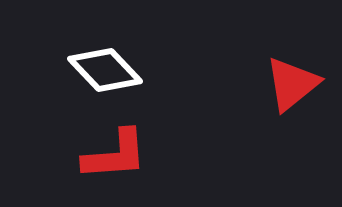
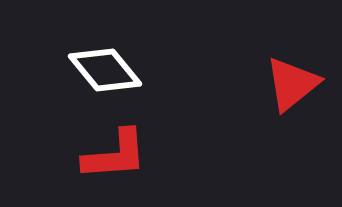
white diamond: rotated 4 degrees clockwise
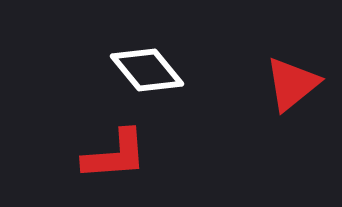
white diamond: moved 42 px right
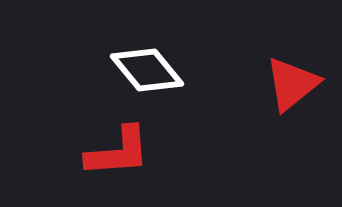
red L-shape: moved 3 px right, 3 px up
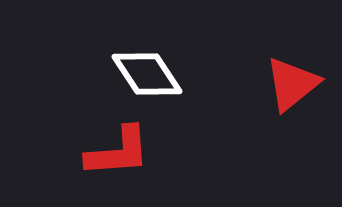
white diamond: moved 4 px down; rotated 6 degrees clockwise
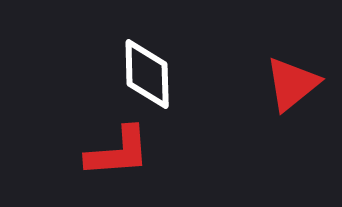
white diamond: rotated 32 degrees clockwise
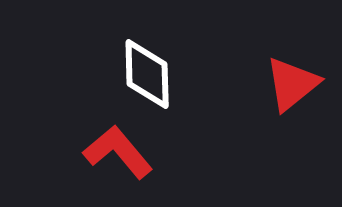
red L-shape: rotated 126 degrees counterclockwise
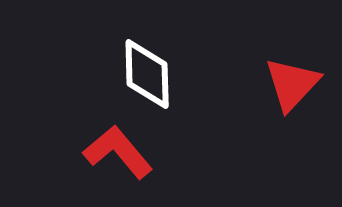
red triangle: rotated 8 degrees counterclockwise
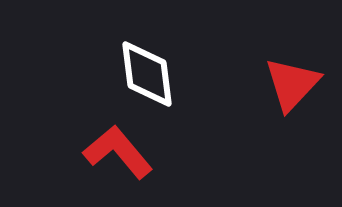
white diamond: rotated 6 degrees counterclockwise
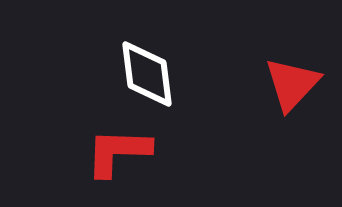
red L-shape: rotated 48 degrees counterclockwise
